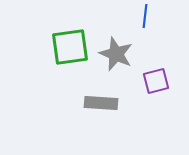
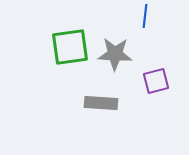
gray star: moved 1 px left; rotated 20 degrees counterclockwise
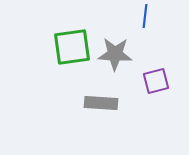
green square: moved 2 px right
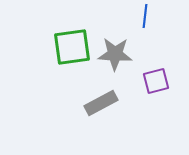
gray rectangle: rotated 32 degrees counterclockwise
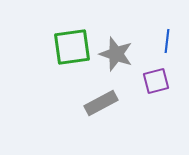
blue line: moved 22 px right, 25 px down
gray star: moved 1 px right; rotated 16 degrees clockwise
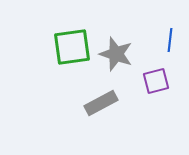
blue line: moved 3 px right, 1 px up
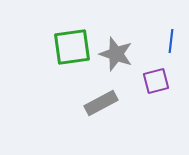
blue line: moved 1 px right, 1 px down
